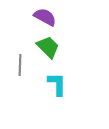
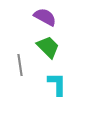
gray line: rotated 10 degrees counterclockwise
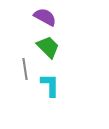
gray line: moved 5 px right, 4 px down
cyan L-shape: moved 7 px left, 1 px down
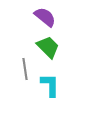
purple semicircle: rotated 10 degrees clockwise
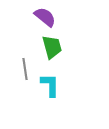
green trapezoid: moved 4 px right; rotated 30 degrees clockwise
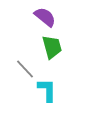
gray line: rotated 35 degrees counterclockwise
cyan L-shape: moved 3 px left, 5 px down
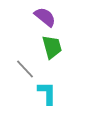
cyan L-shape: moved 3 px down
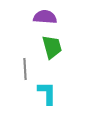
purple semicircle: rotated 35 degrees counterclockwise
gray line: rotated 40 degrees clockwise
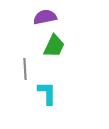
purple semicircle: rotated 15 degrees counterclockwise
green trapezoid: moved 2 px right, 1 px up; rotated 40 degrees clockwise
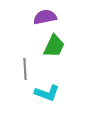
cyan L-shape: rotated 110 degrees clockwise
